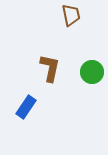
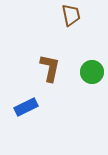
blue rectangle: rotated 30 degrees clockwise
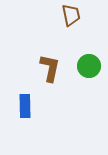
green circle: moved 3 px left, 6 px up
blue rectangle: moved 1 px left, 1 px up; rotated 65 degrees counterclockwise
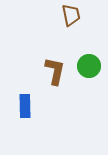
brown L-shape: moved 5 px right, 3 px down
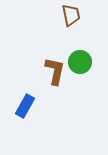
green circle: moved 9 px left, 4 px up
blue rectangle: rotated 30 degrees clockwise
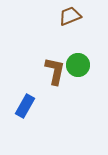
brown trapezoid: moved 1 px left, 1 px down; rotated 100 degrees counterclockwise
green circle: moved 2 px left, 3 px down
